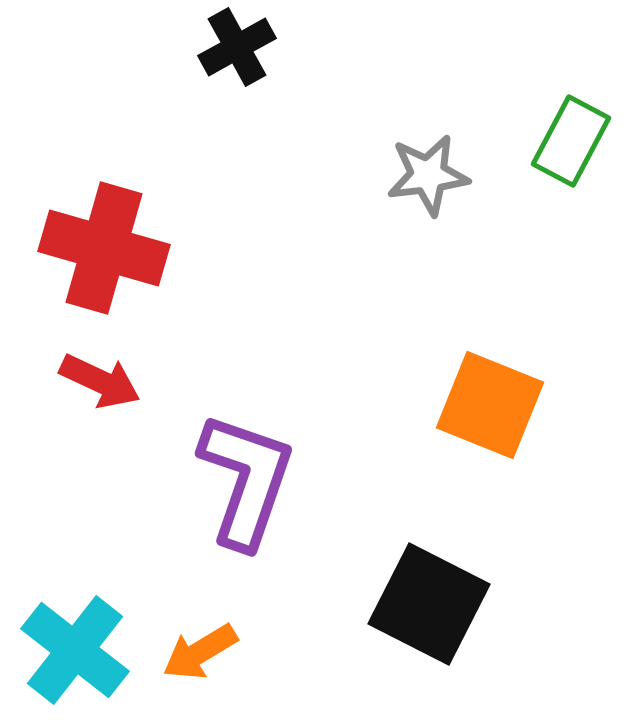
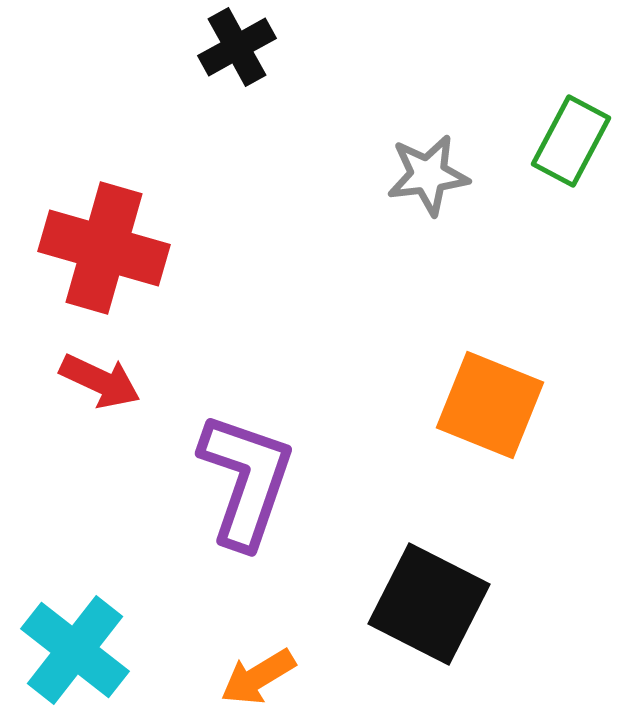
orange arrow: moved 58 px right, 25 px down
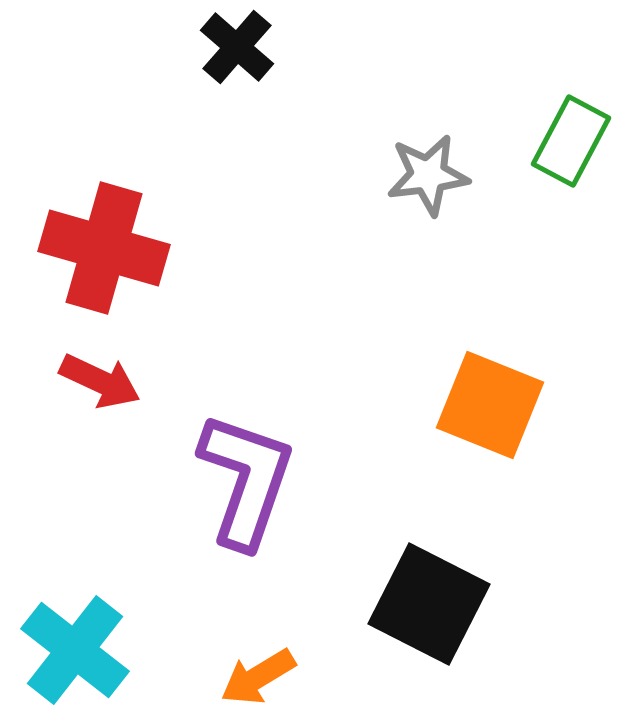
black cross: rotated 20 degrees counterclockwise
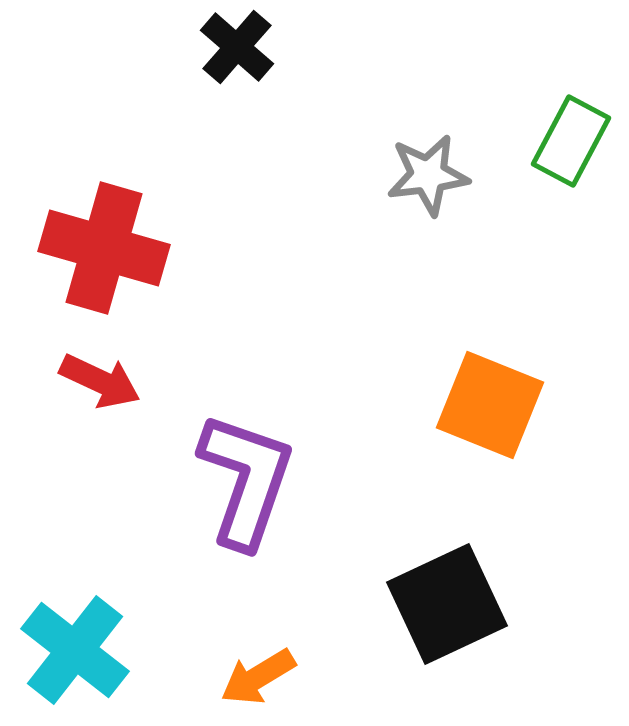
black square: moved 18 px right; rotated 38 degrees clockwise
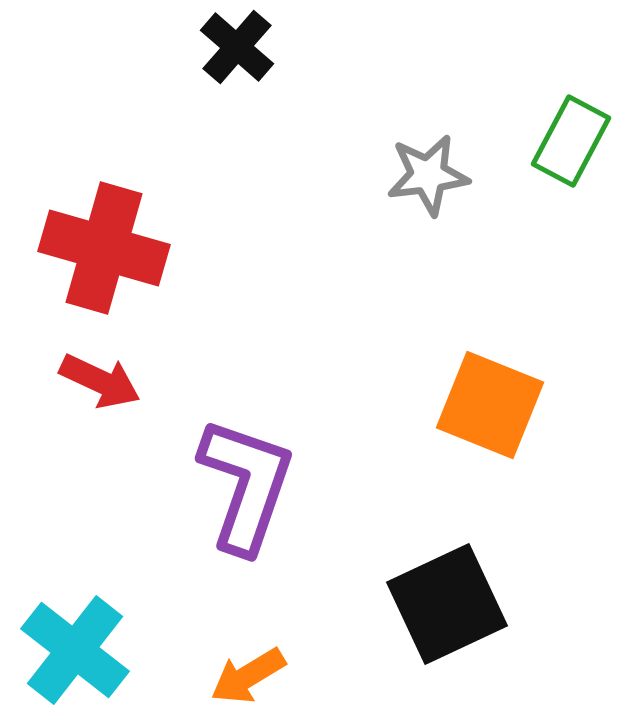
purple L-shape: moved 5 px down
orange arrow: moved 10 px left, 1 px up
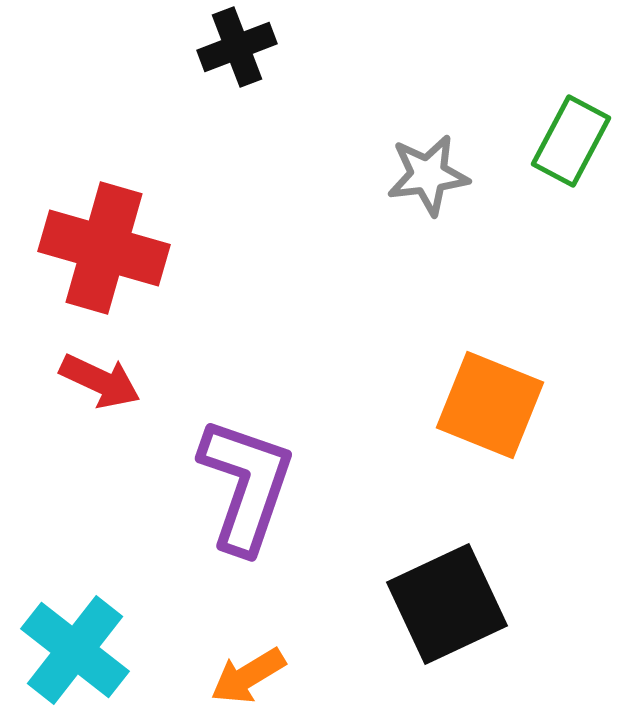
black cross: rotated 28 degrees clockwise
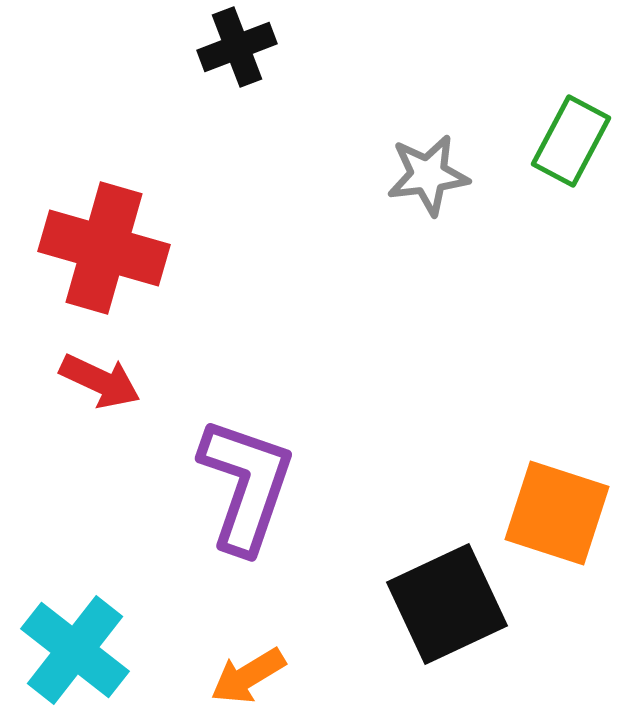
orange square: moved 67 px right, 108 px down; rotated 4 degrees counterclockwise
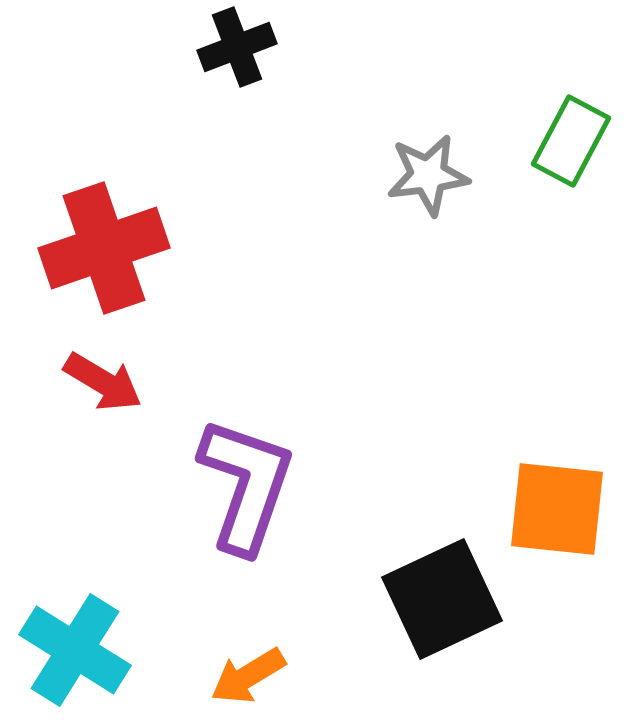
red cross: rotated 35 degrees counterclockwise
red arrow: moved 3 px right, 1 px down; rotated 6 degrees clockwise
orange square: moved 4 px up; rotated 12 degrees counterclockwise
black square: moved 5 px left, 5 px up
cyan cross: rotated 6 degrees counterclockwise
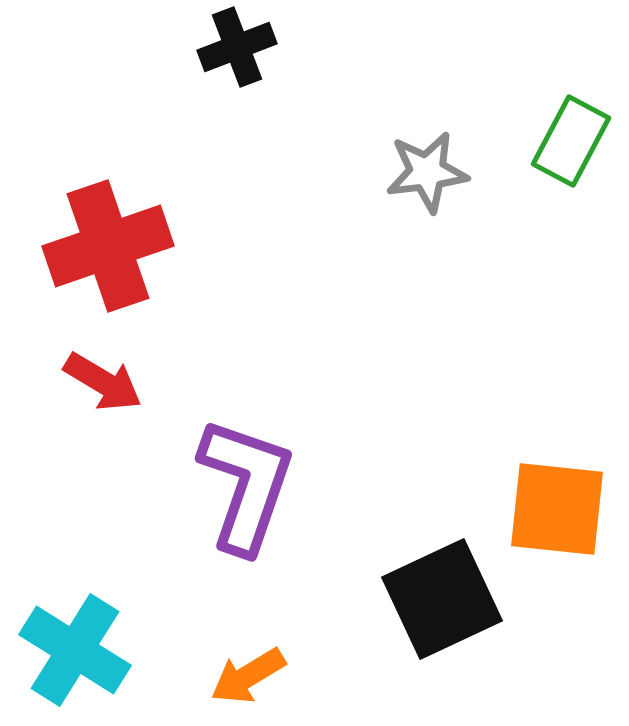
gray star: moved 1 px left, 3 px up
red cross: moved 4 px right, 2 px up
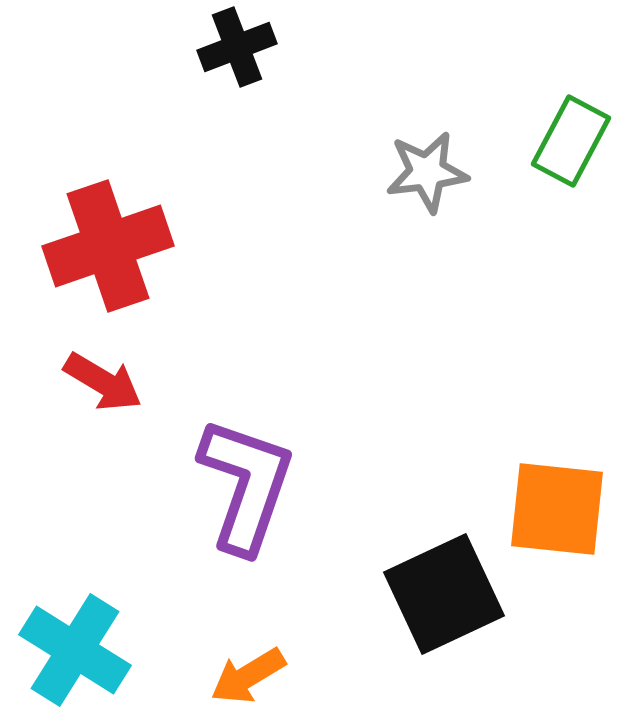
black square: moved 2 px right, 5 px up
